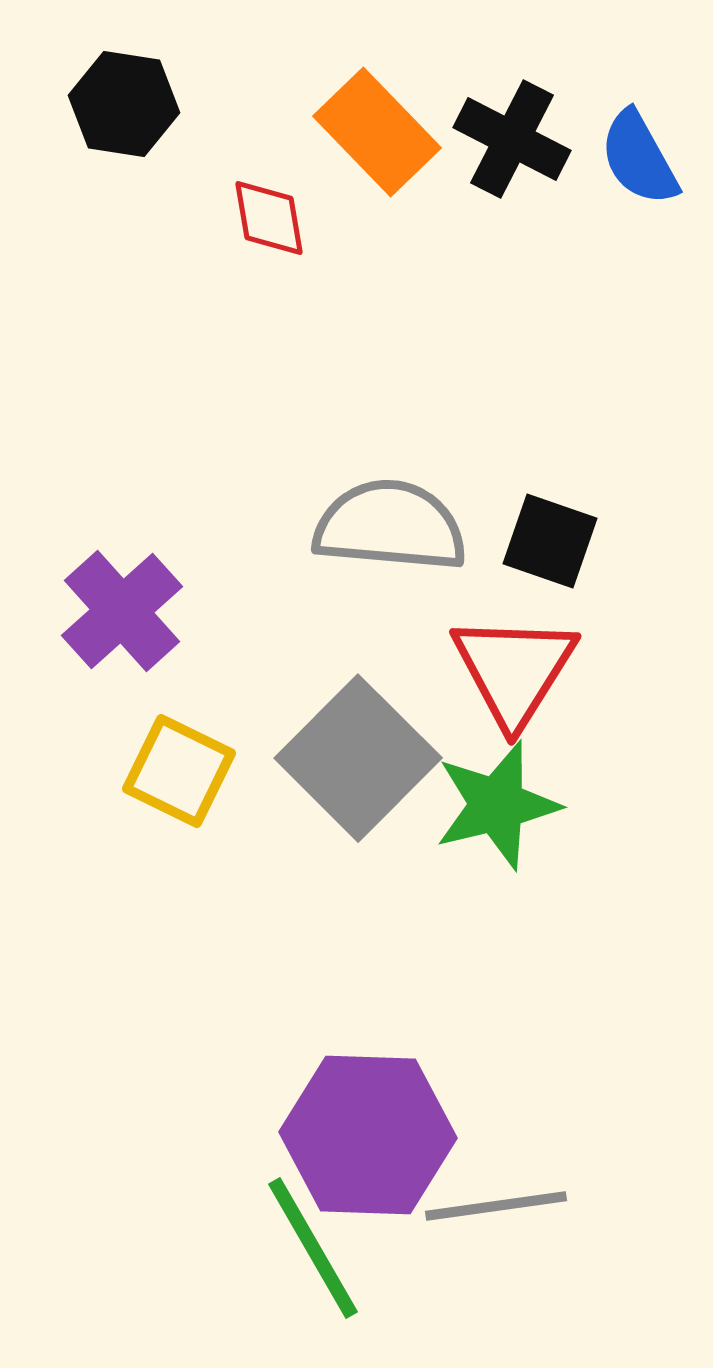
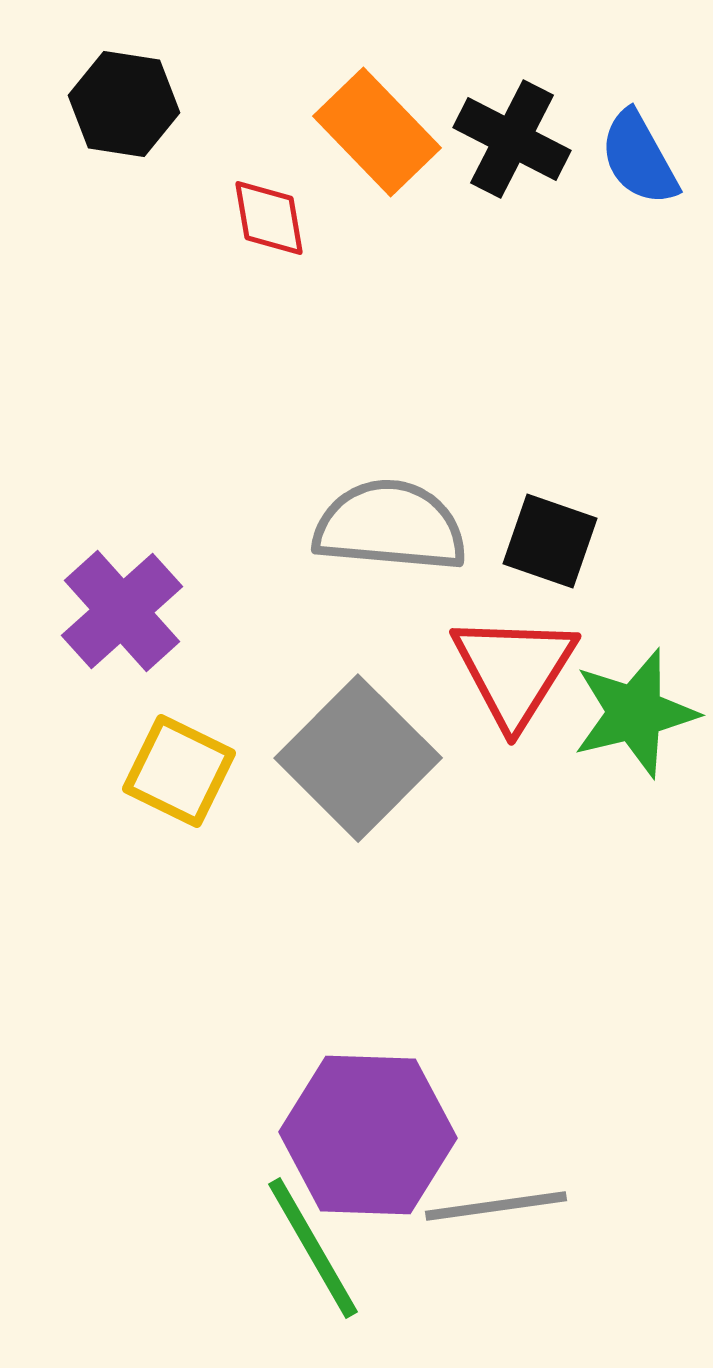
green star: moved 138 px right, 92 px up
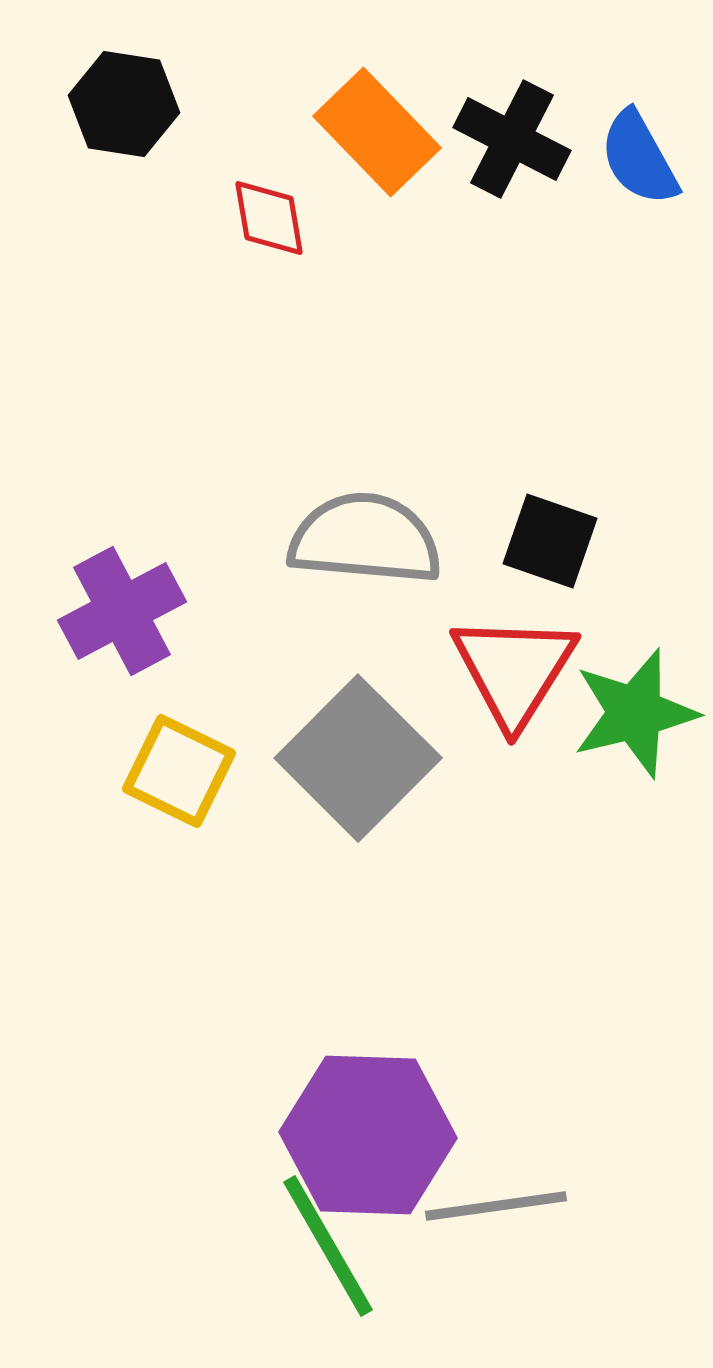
gray semicircle: moved 25 px left, 13 px down
purple cross: rotated 14 degrees clockwise
green line: moved 15 px right, 2 px up
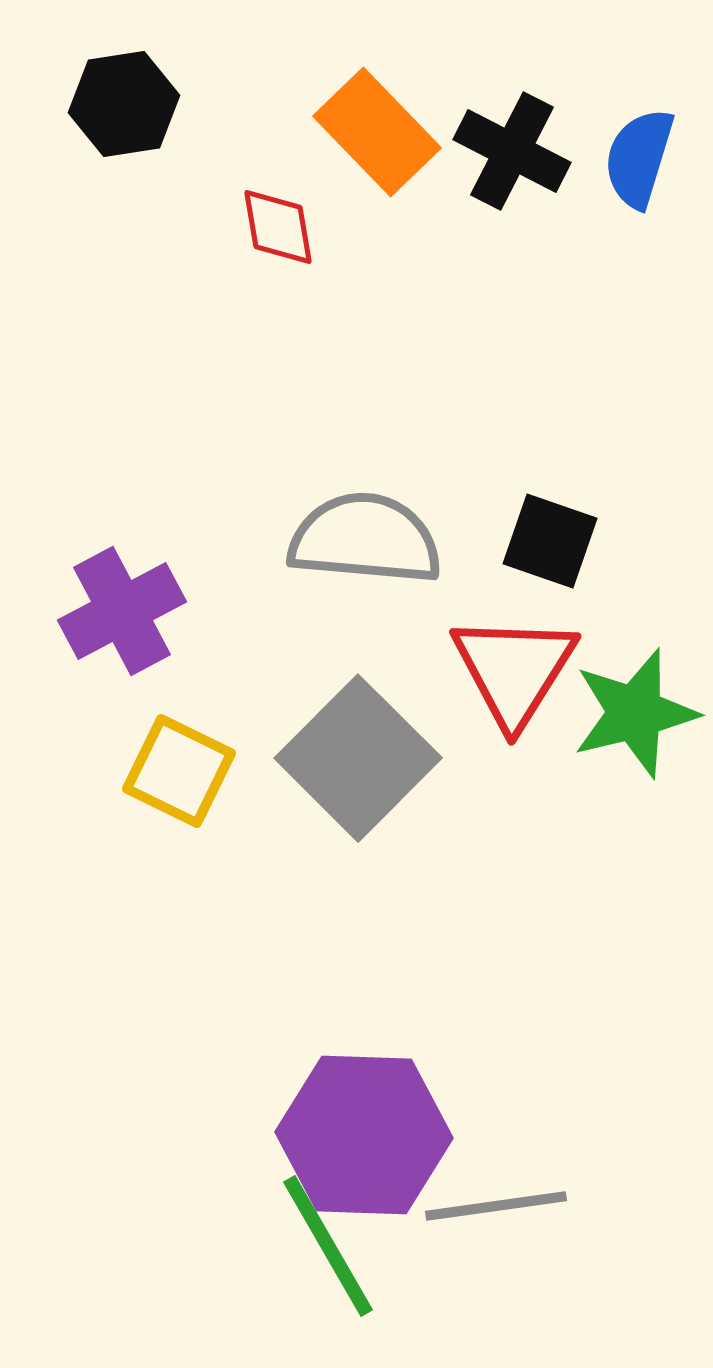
black hexagon: rotated 18 degrees counterclockwise
black cross: moved 12 px down
blue semicircle: rotated 46 degrees clockwise
red diamond: moved 9 px right, 9 px down
purple hexagon: moved 4 px left
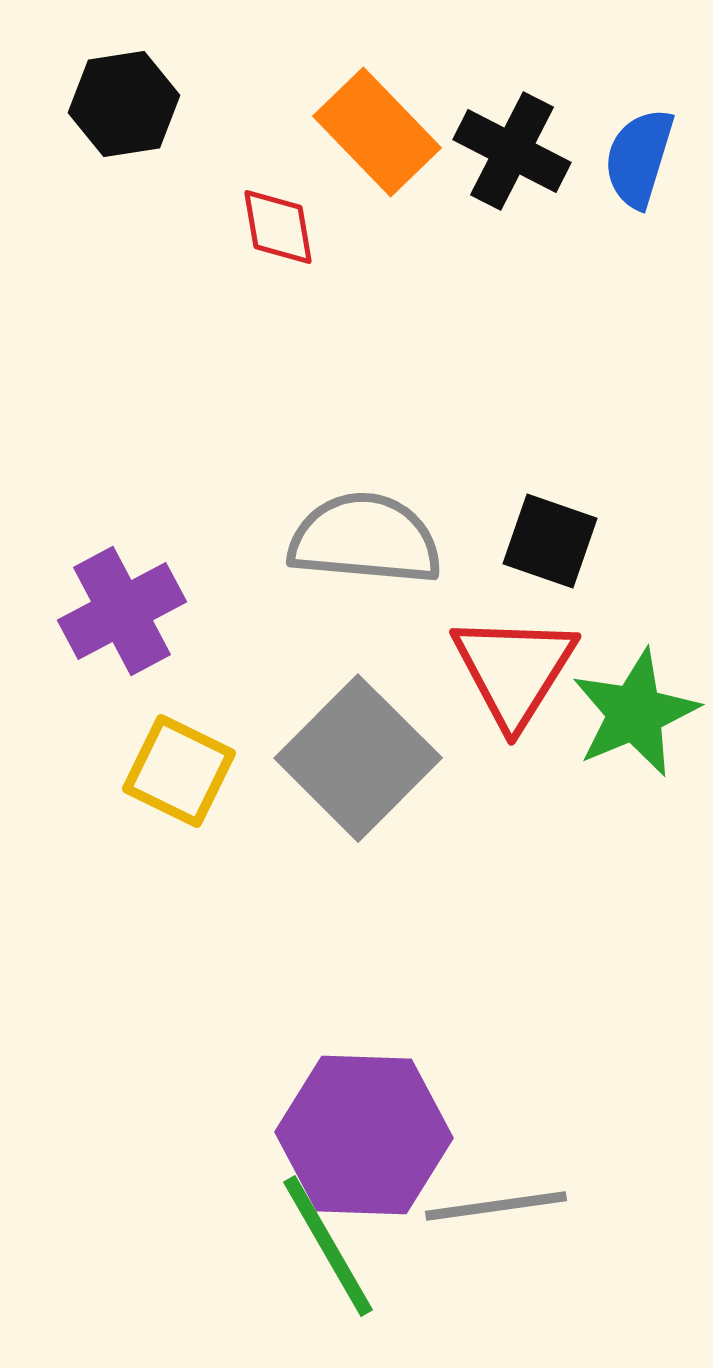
green star: rotated 9 degrees counterclockwise
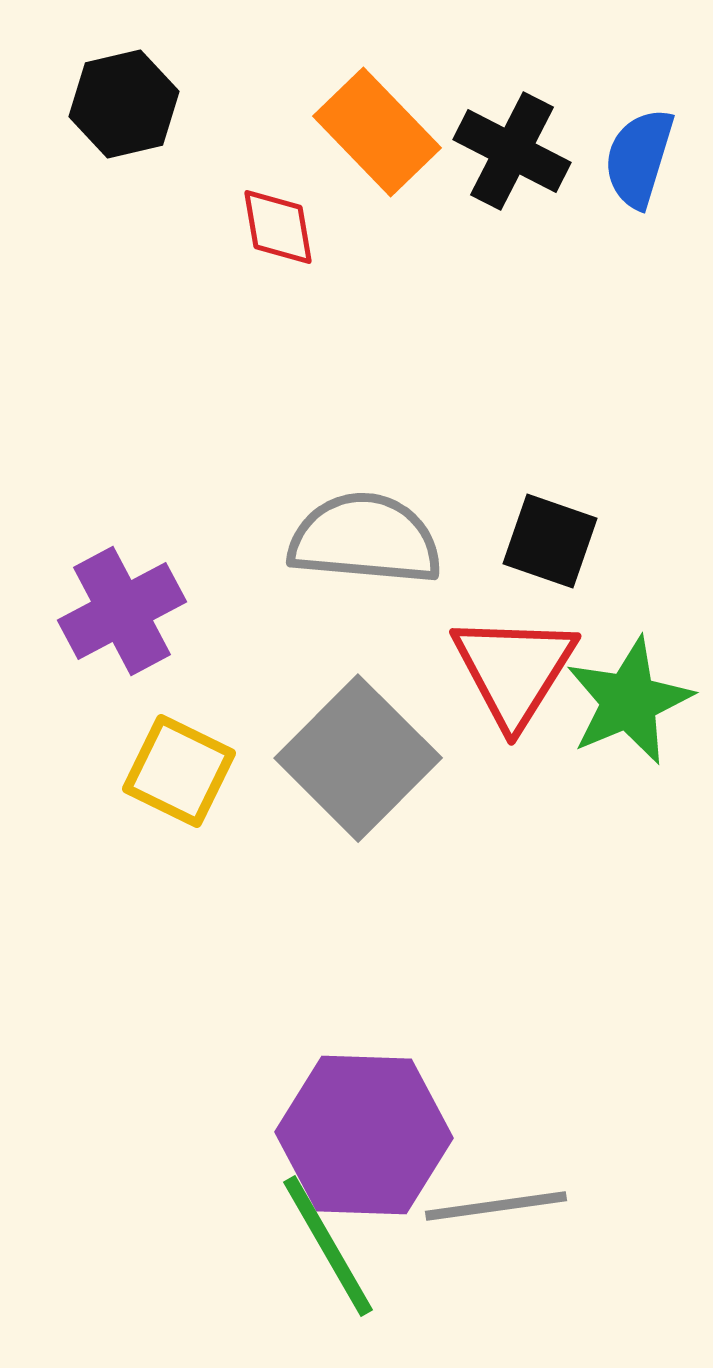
black hexagon: rotated 4 degrees counterclockwise
green star: moved 6 px left, 12 px up
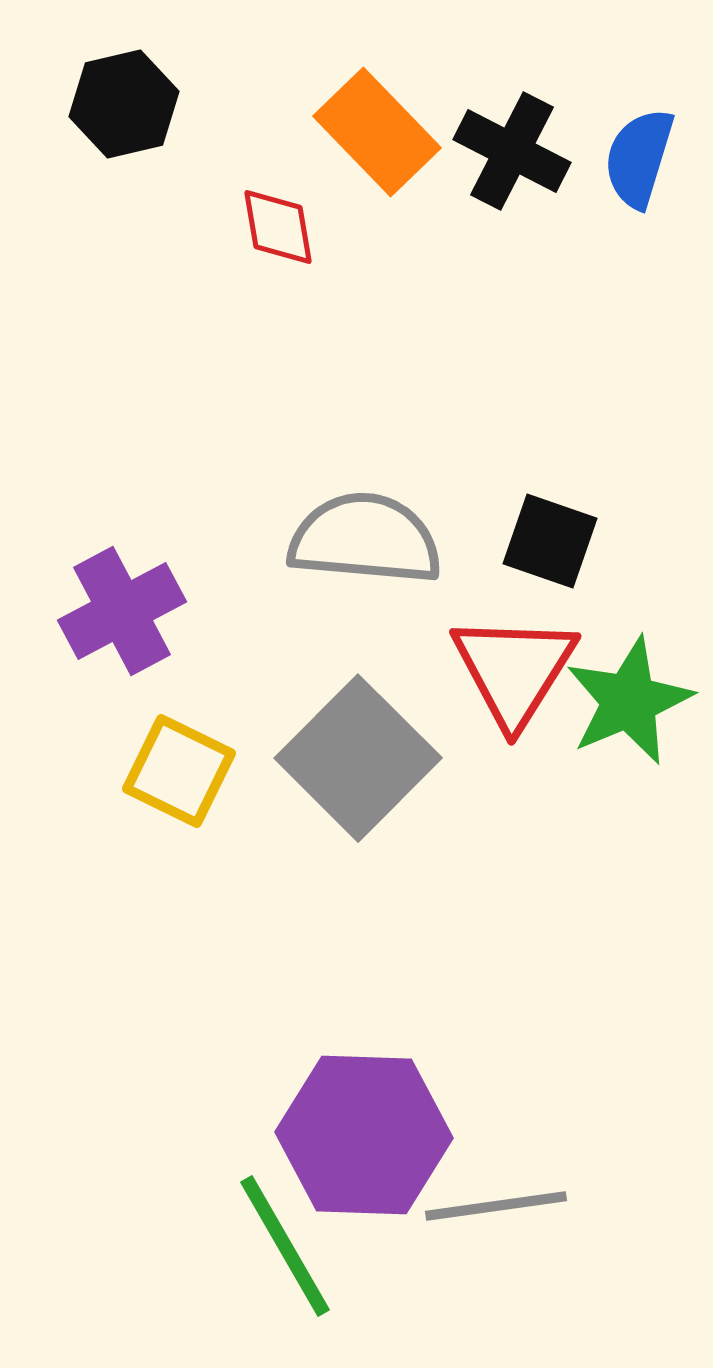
green line: moved 43 px left
